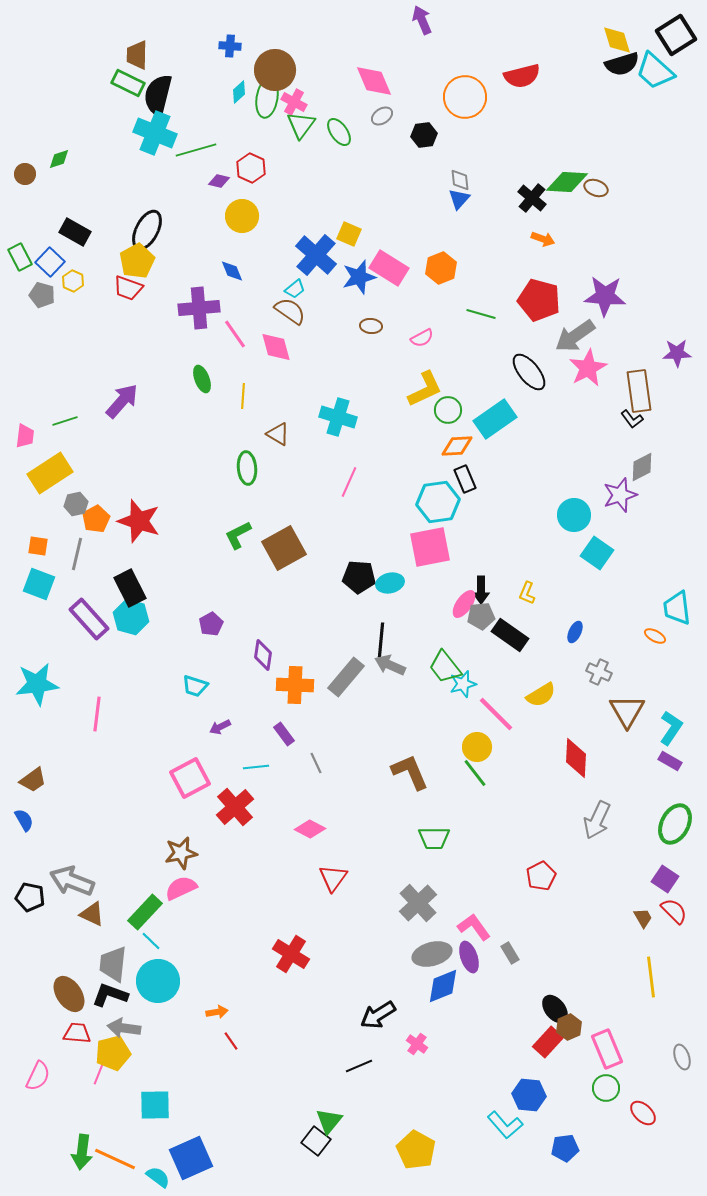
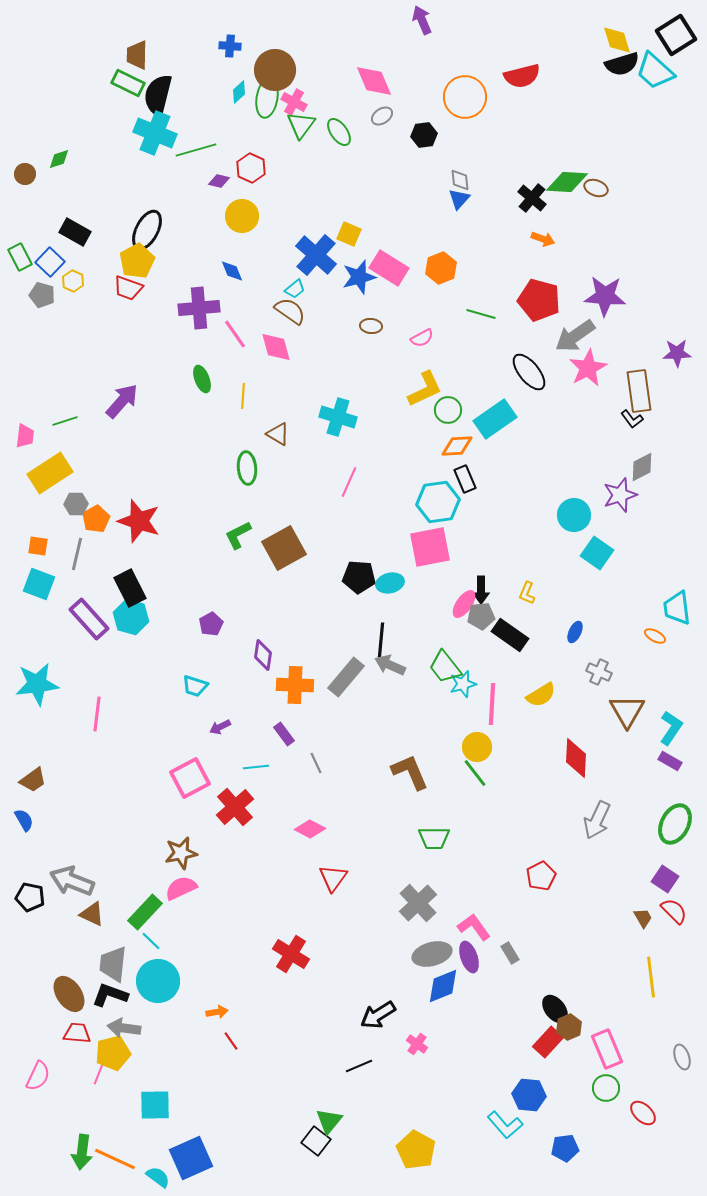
gray hexagon at (76, 504): rotated 10 degrees clockwise
pink line at (496, 714): moved 4 px left, 10 px up; rotated 48 degrees clockwise
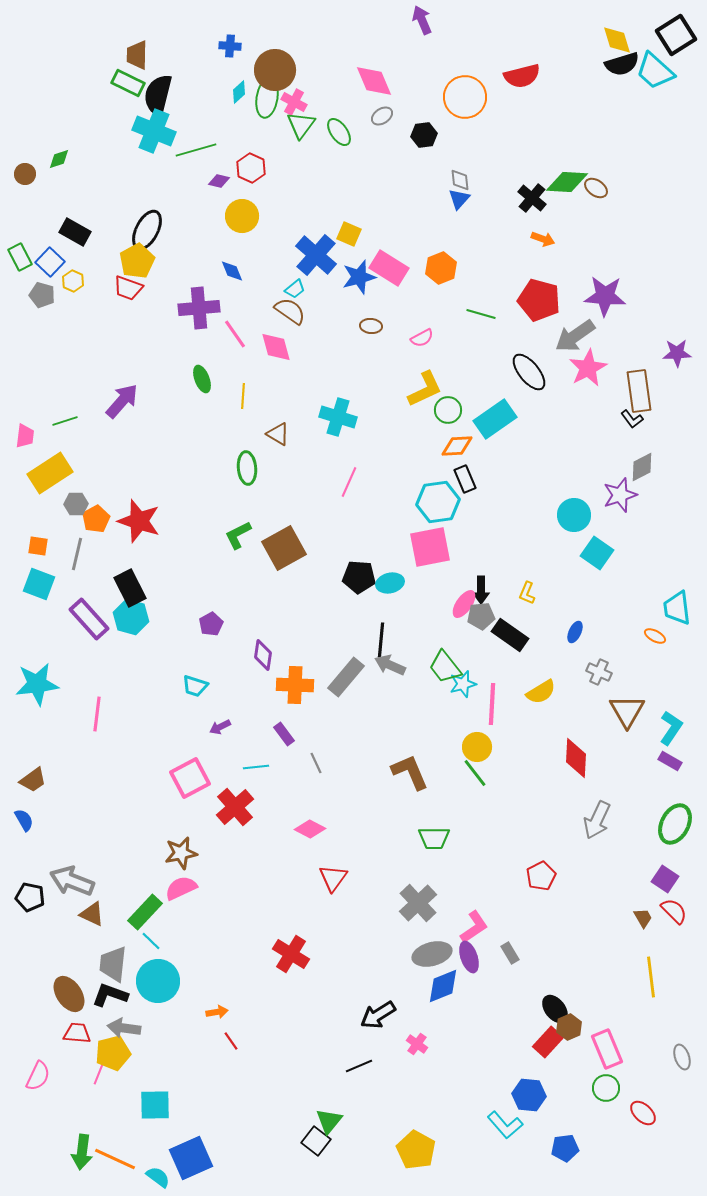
cyan cross at (155, 133): moved 1 px left, 2 px up
brown ellipse at (596, 188): rotated 15 degrees clockwise
yellow semicircle at (541, 695): moved 3 px up
pink L-shape at (474, 927): rotated 92 degrees clockwise
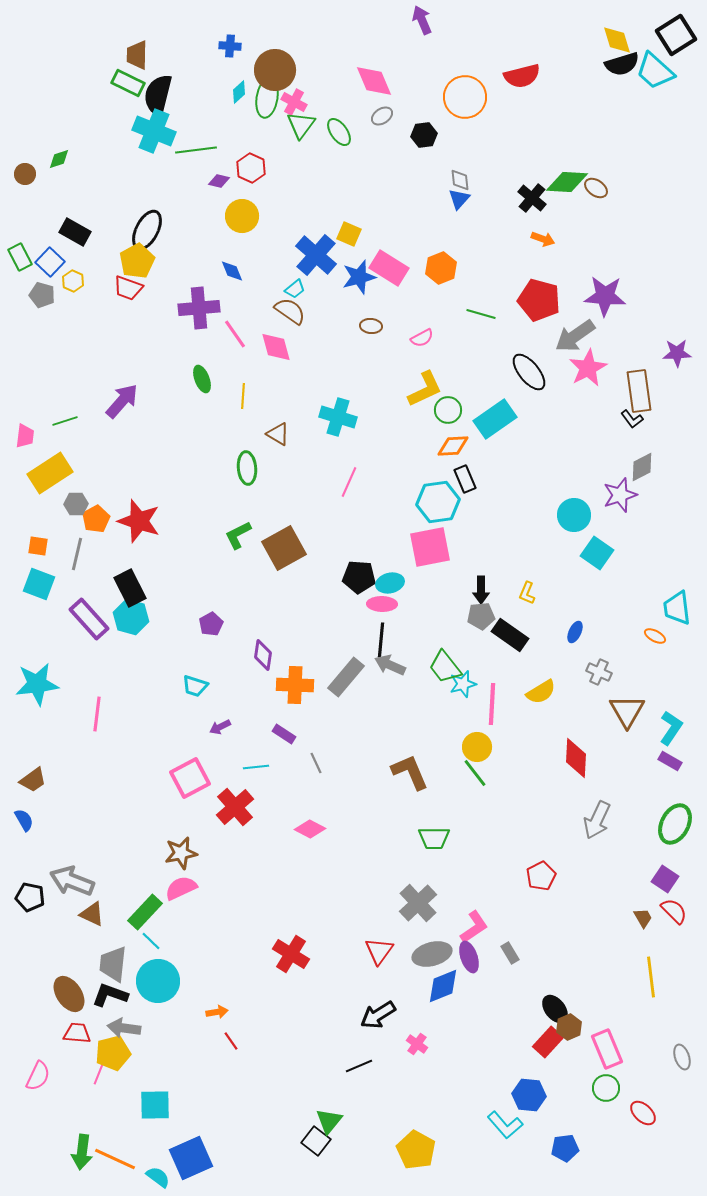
green line at (196, 150): rotated 9 degrees clockwise
orange diamond at (457, 446): moved 4 px left
pink ellipse at (464, 604): moved 82 px left; rotated 56 degrees clockwise
purple rectangle at (284, 734): rotated 20 degrees counterclockwise
red triangle at (333, 878): moved 46 px right, 73 px down
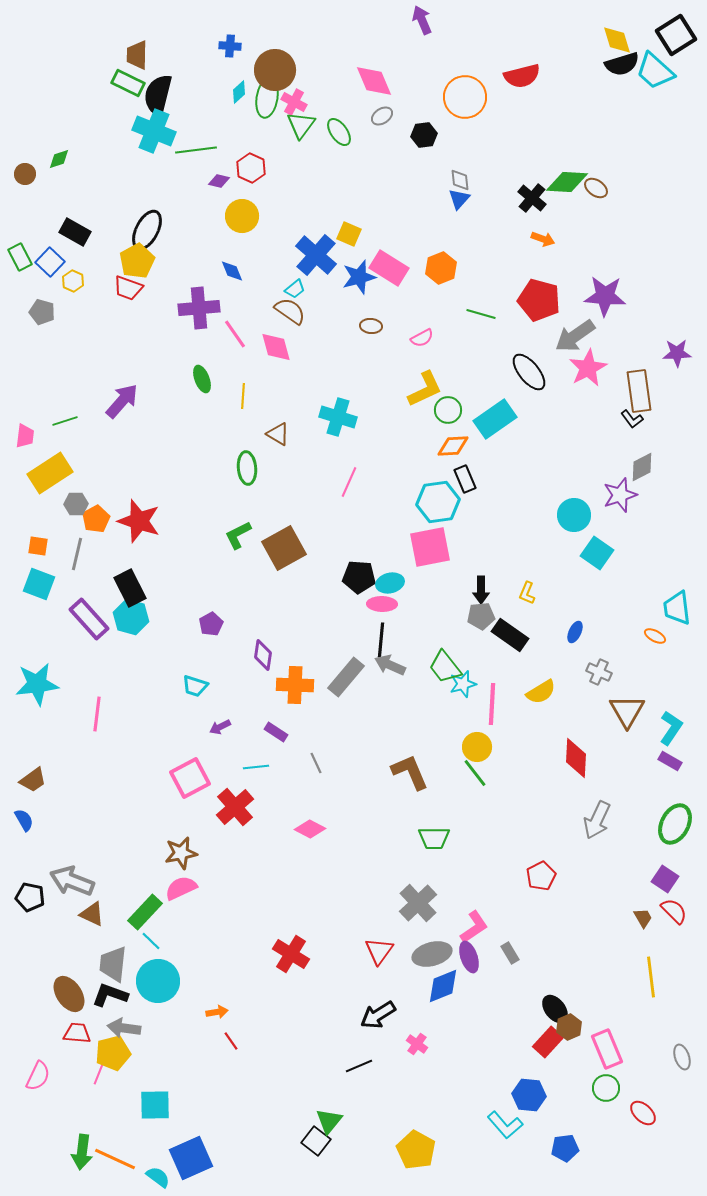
gray pentagon at (42, 295): moved 17 px down
purple rectangle at (284, 734): moved 8 px left, 2 px up
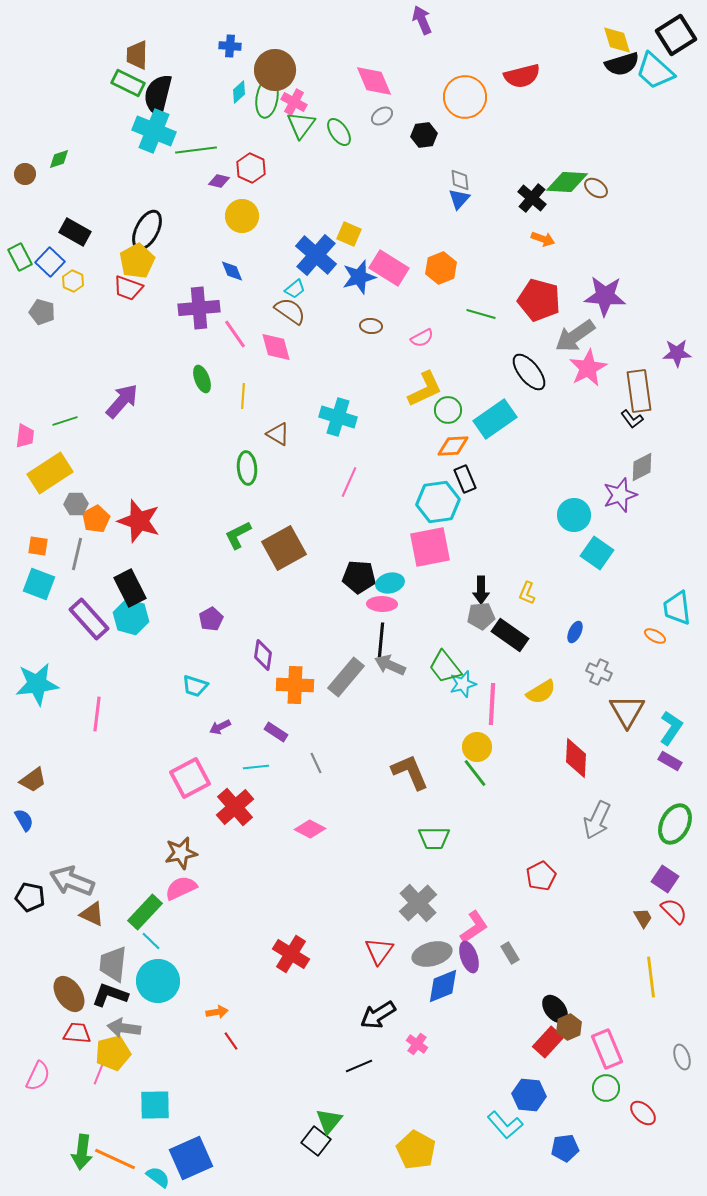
purple pentagon at (211, 624): moved 5 px up
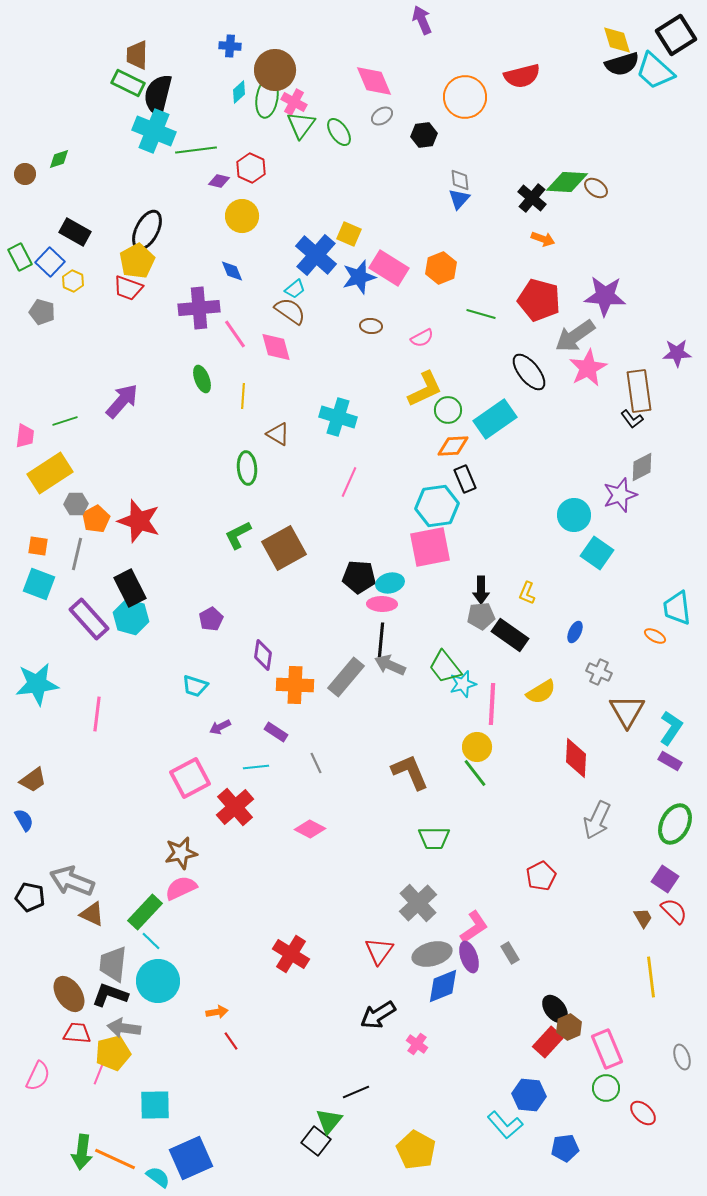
cyan hexagon at (438, 502): moved 1 px left, 4 px down
black line at (359, 1066): moved 3 px left, 26 px down
